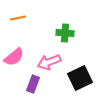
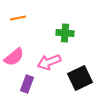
purple rectangle: moved 6 px left
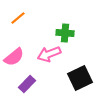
orange line: rotated 28 degrees counterclockwise
pink arrow: moved 8 px up
purple rectangle: rotated 24 degrees clockwise
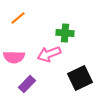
pink semicircle: rotated 40 degrees clockwise
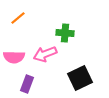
pink arrow: moved 4 px left
purple rectangle: rotated 24 degrees counterclockwise
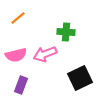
green cross: moved 1 px right, 1 px up
pink semicircle: moved 2 px right, 2 px up; rotated 15 degrees counterclockwise
purple rectangle: moved 6 px left, 1 px down
